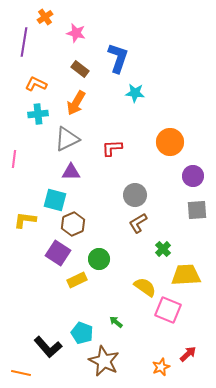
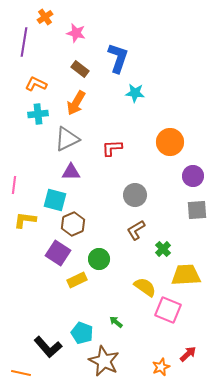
pink line: moved 26 px down
brown L-shape: moved 2 px left, 7 px down
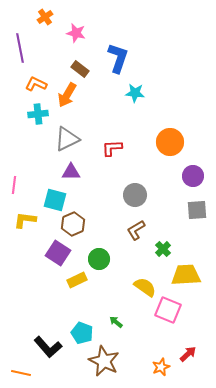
purple line: moved 4 px left, 6 px down; rotated 20 degrees counterclockwise
orange arrow: moved 9 px left, 8 px up
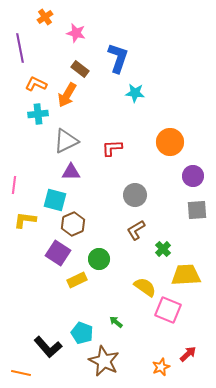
gray triangle: moved 1 px left, 2 px down
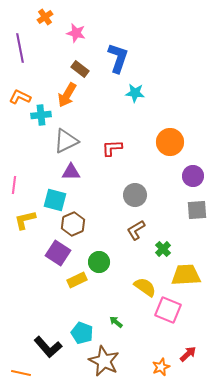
orange L-shape: moved 16 px left, 13 px down
cyan cross: moved 3 px right, 1 px down
yellow L-shape: rotated 20 degrees counterclockwise
green circle: moved 3 px down
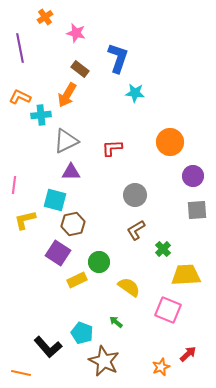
brown hexagon: rotated 10 degrees clockwise
yellow semicircle: moved 16 px left
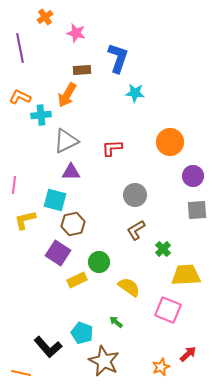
brown rectangle: moved 2 px right, 1 px down; rotated 42 degrees counterclockwise
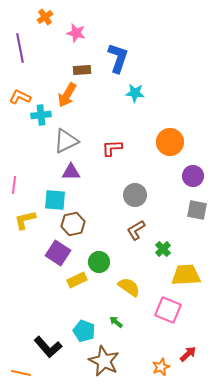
cyan square: rotated 10 degrees counterclockwise
gray square: rotated 15 degrees clockwise
cyan pentagon: moved 2 px right, 2 px up
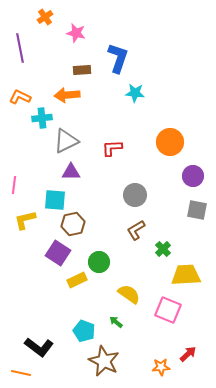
orange arrow: rotated 55 degrees clockwise
cyan cross: moved 1 px right, 3 px down
yellow semicircle: moved 7 px down
black L-shape: moved 9 px left; rotated 12 degrees counterclockwise
orange star: rotated 18 degrees clockwise
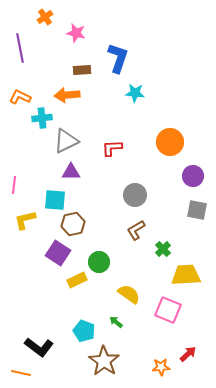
brown star: rotated 8 degrees clockwise
